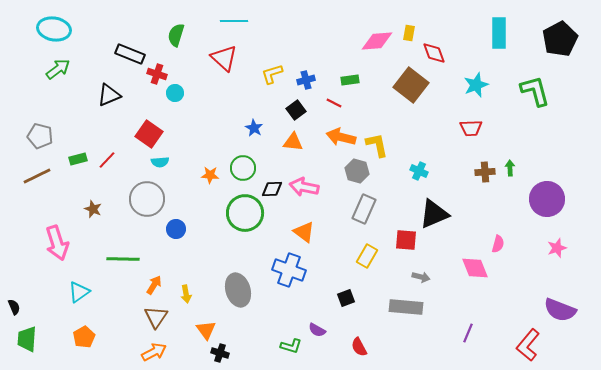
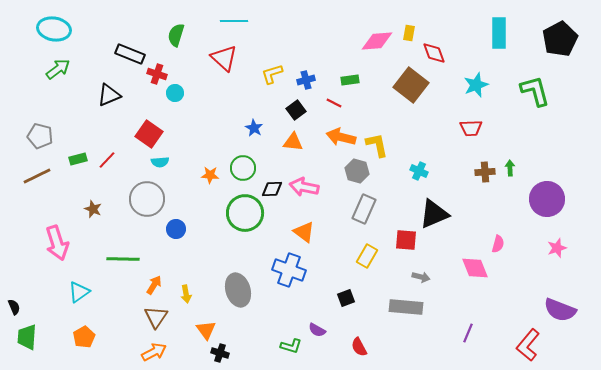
green trapezoid at (27, 339): moved 2 px up
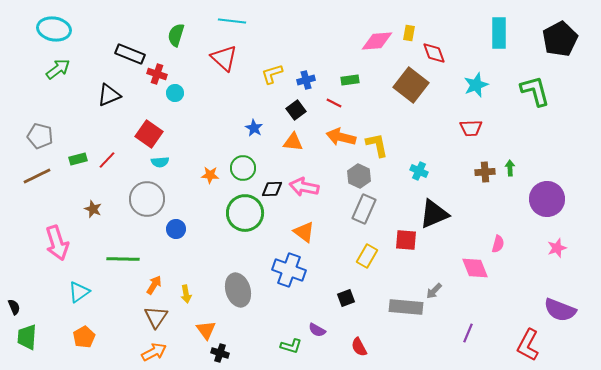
cyan line at (234, 21): moved 2 px left; rotated 8 degrees clockwise
gray hexagon at (357, 171): moved 2 px right, 5 px down; rotated 10 degrees clockwise
gray arrow at (421, 277): moved 13 px right, 14 px down; rotated 120 degrees clockwise
red L-shape at (528, 345): rotated 12 degrees counterclockwise
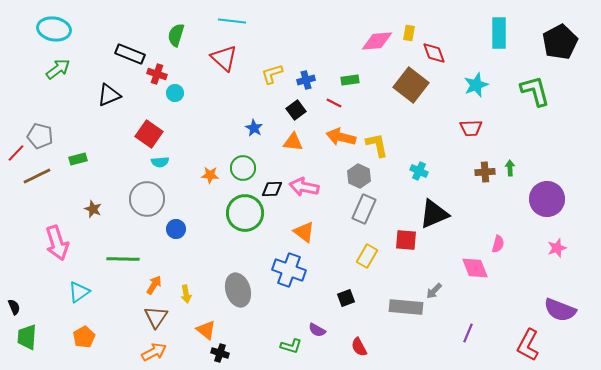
black pentagon at (560, 39): moved 3 px down
red line at (107, 160): moved 91 px left, 7 px up
orange triangle at (206, 330): rotated 15 degrees counterclockwise
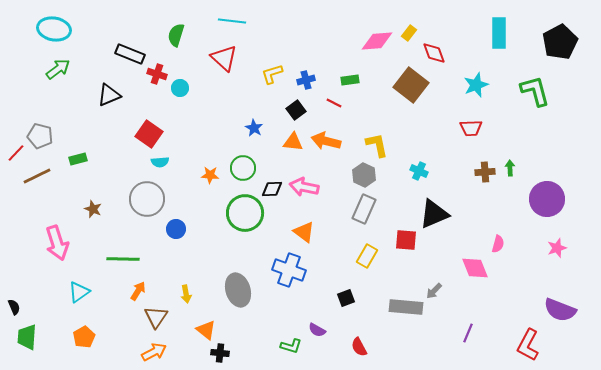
yellow rectangle at (409, 33): rotated 28 degrees clockwise
cyan circle at (175, 93): moved 5 px right, 5 px up
orange arrow at (341, 137): moved 15 px left, 4 px down
gray hexagon at (359, 176): moved 5 px right, 1 px up
orange arrow at (154, 285): moved 16 px left, 6 px down
black cross at (220, 353): rotated 12 degrees counterclockwise
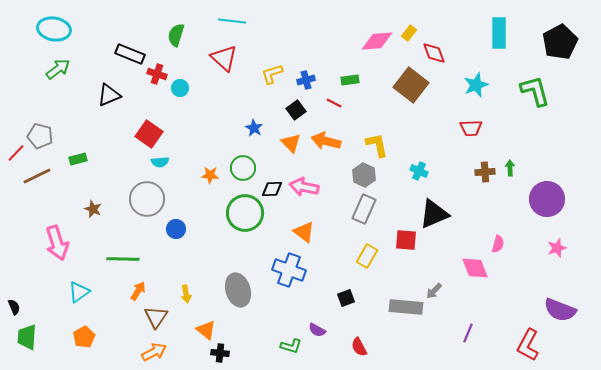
orange triangle at (293, 142): moved 2 px left, 1 px down; rotated 40 degrees clockwise
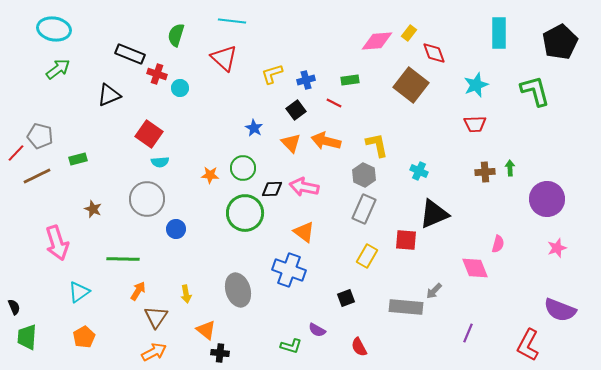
red trapezoid at (471, 128): moved 4 px right, 4 px up
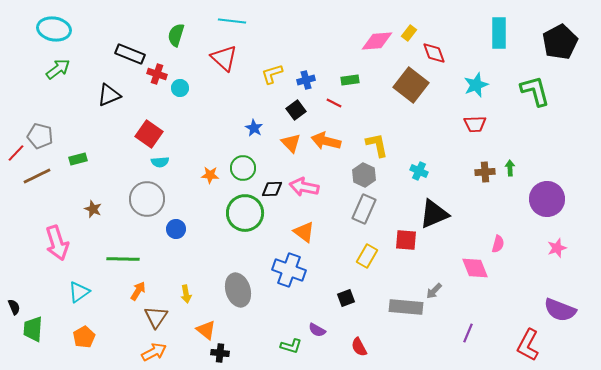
green trapezoid at (27, 337): moved 6 px right, 8 px up
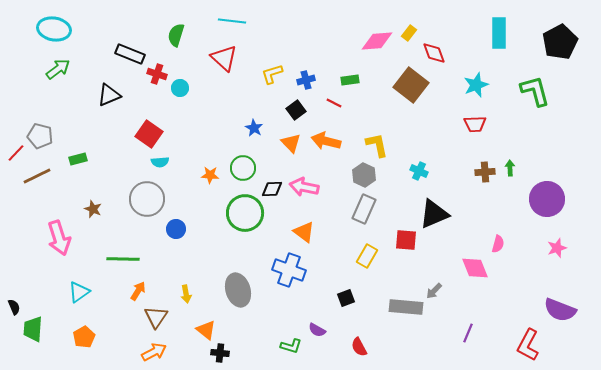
pink arrow at (57, 243): moved 2 px right, 5 px up
